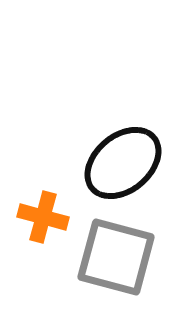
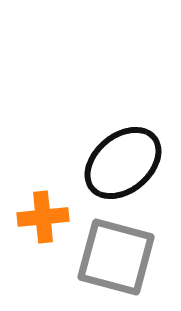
orange cross: rotated 21 degrees counterclockwise
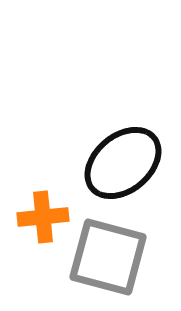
gray square: moved 8 px left
